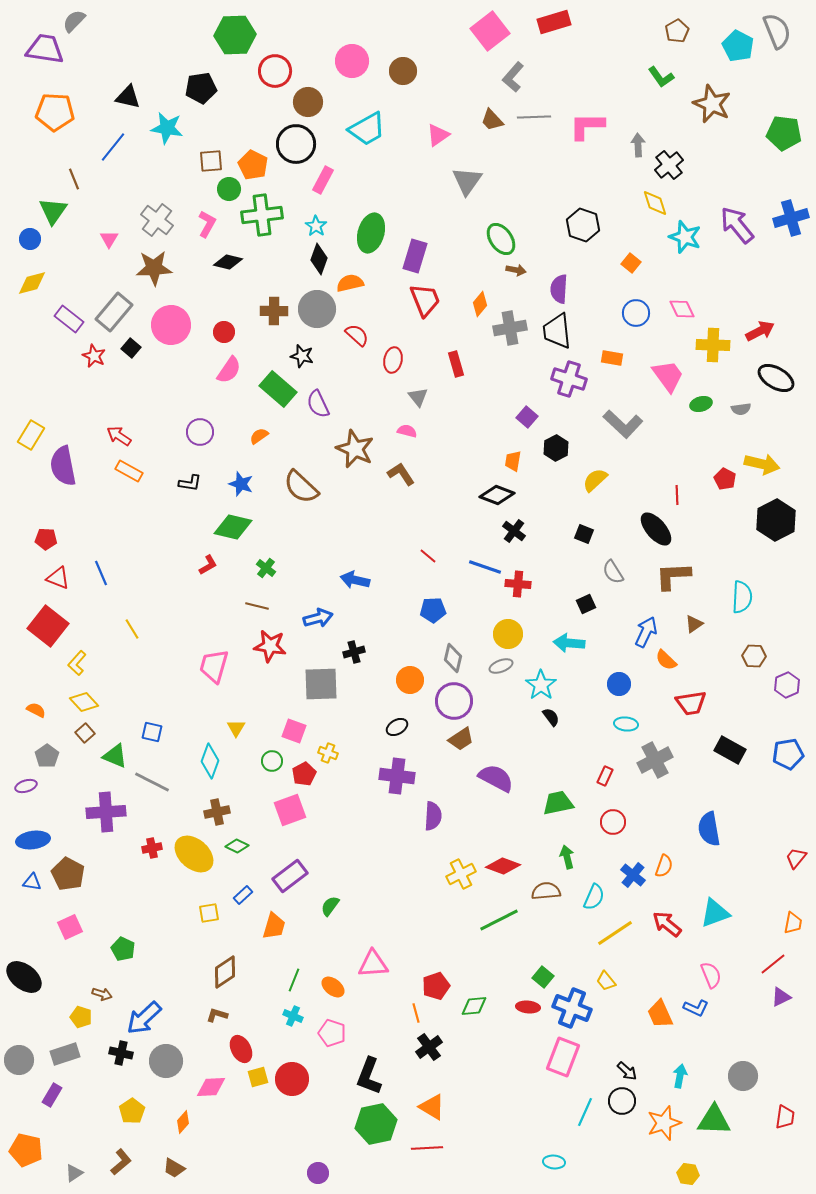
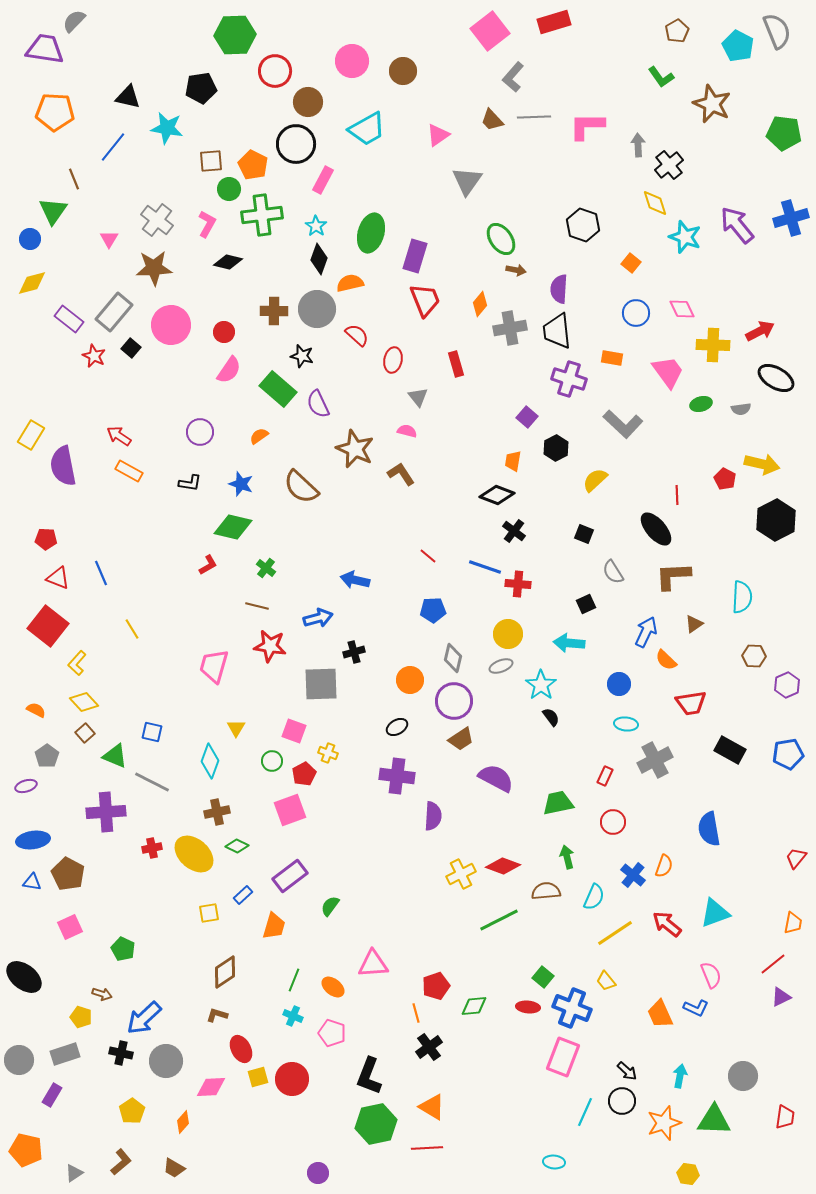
pink trapezoid at (668, 376): moved 4 px up
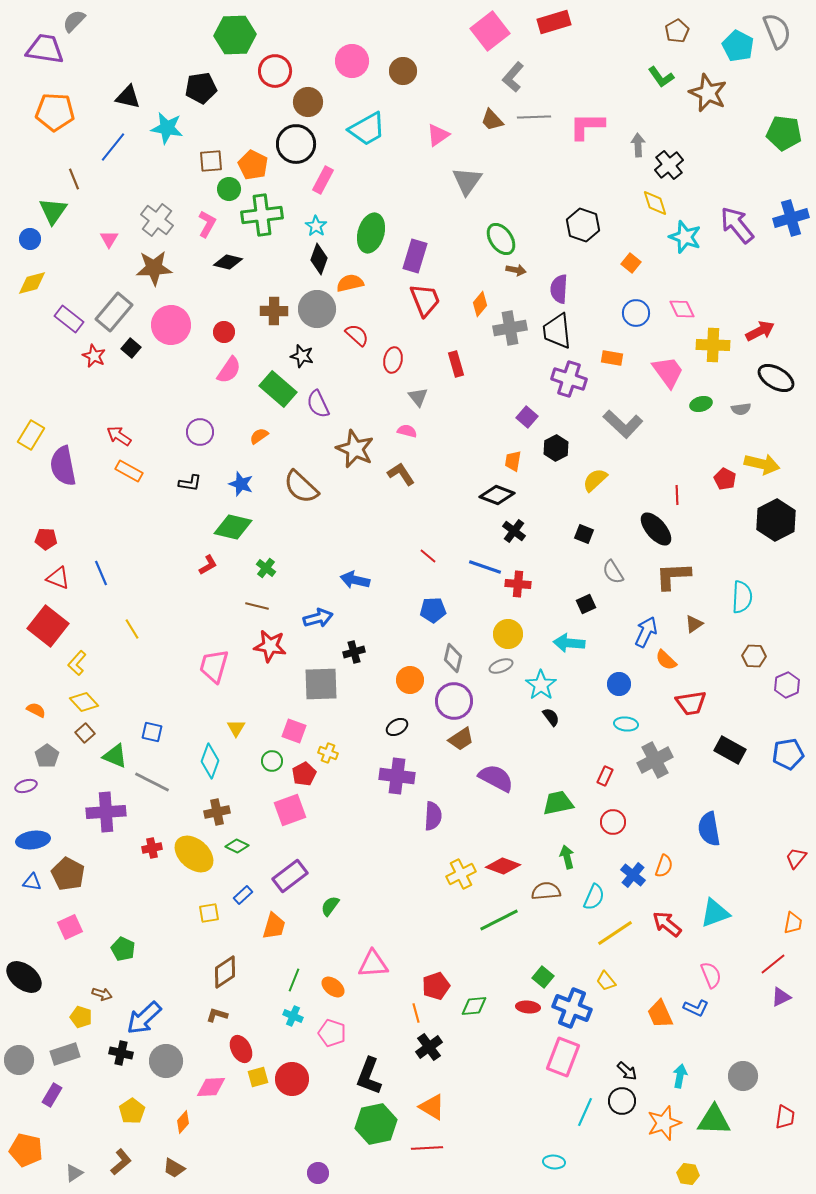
brown star at (712, 104): moved 4 px left, 11 px up
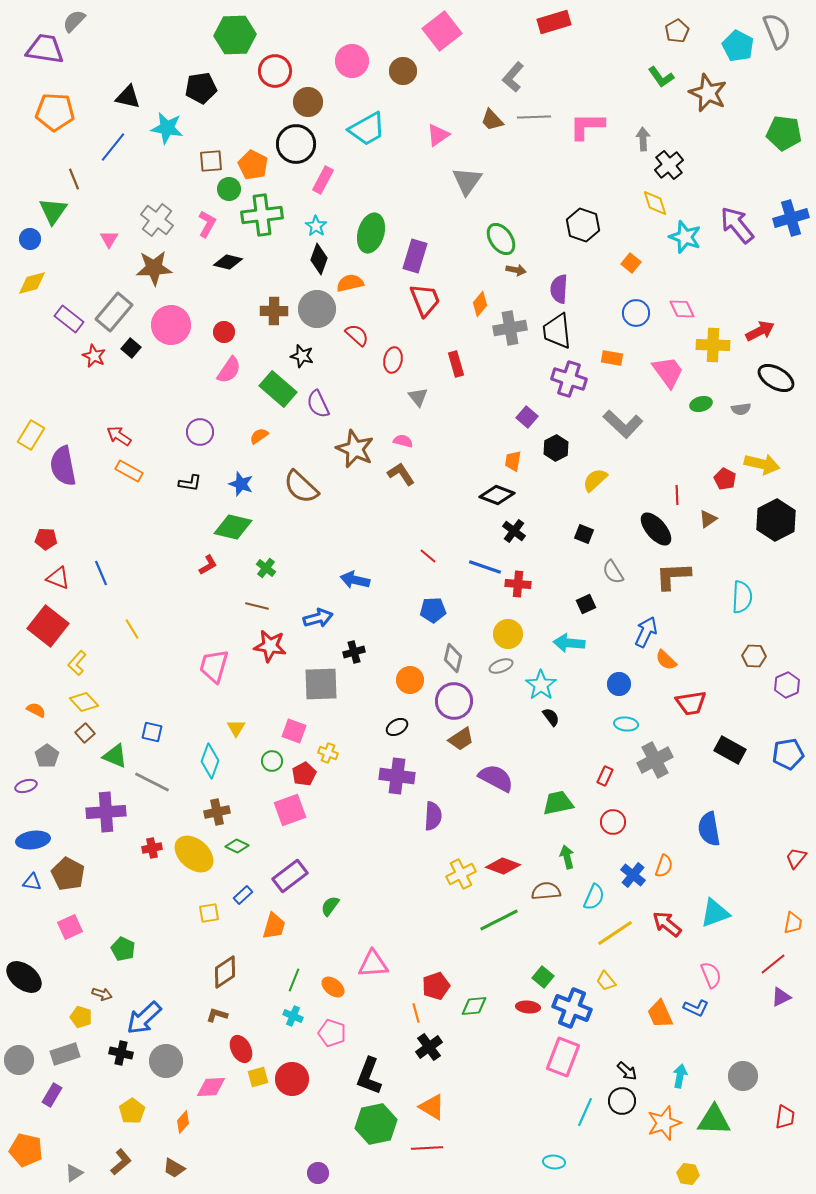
pink square at (490, 31): moved 48 px left
gray arrow at (638, 145): moved 5 px right, 6 px up
pink semicircle at (407, 431): moved 4 px left, 10 px down
brown triangle at (694, 624): moved 14 px right, 105 px up
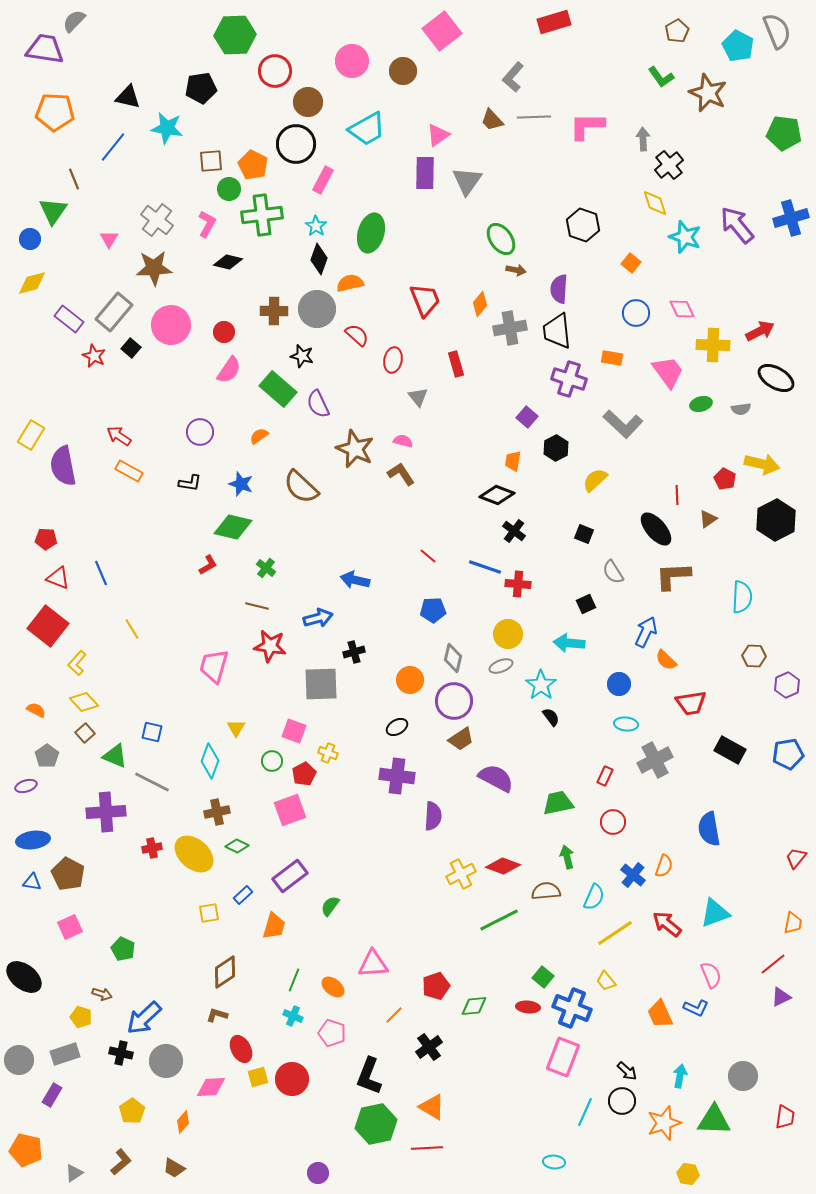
purple rectangle at (415, 256): moved 10 px right, 83 px up; rotated 16 degrees counterclockwise
orange line at (416, 1013): moved 22 px left, 2 px down; rotated 60 degrees clockwise
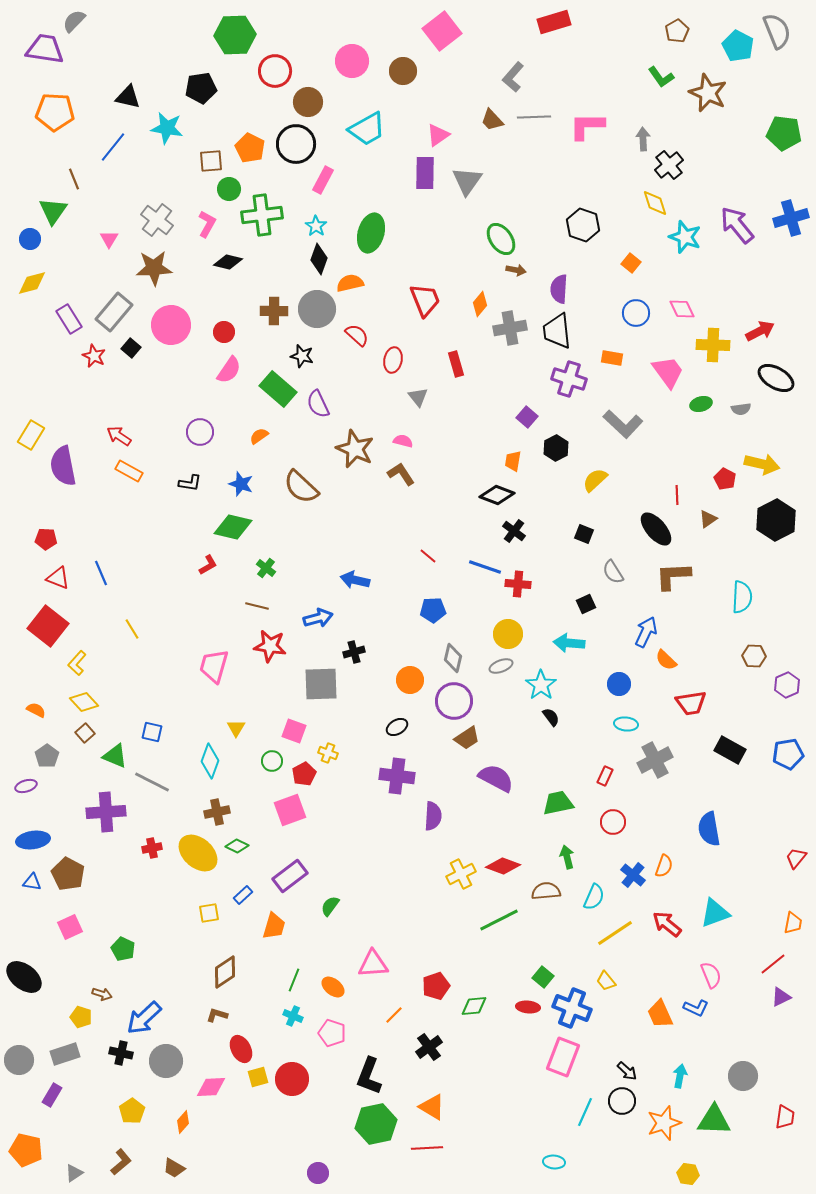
orange pentagon at (253, 165): moved 3 px left, 17 px up
purple rectangle at (69, 319): rotated 20 degrees clockwise
brown trapezoid at (461, 739): moved 6 px right, 1 px up
yellow ellipse at (194, 854): moved 4 px right, 1 px up
